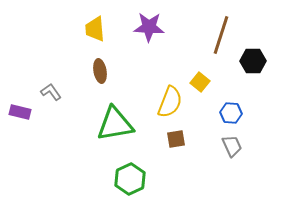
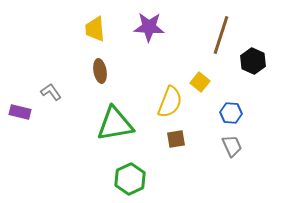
black hexagon: rotated 25 degrees clockwise
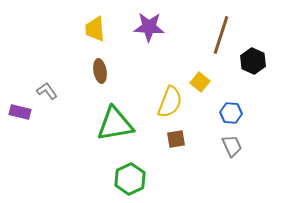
gray L-shape: moved 4 px left, 1 px up
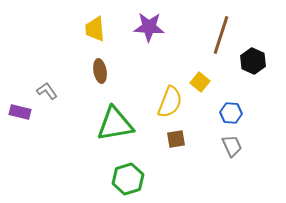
green hexagon: moved 2 px left; rotated 8 degrees clockwise
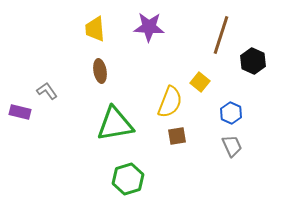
blue hexagon: rotated 20 degrees clockwise
brown square: moved 1 px right, 3 px up
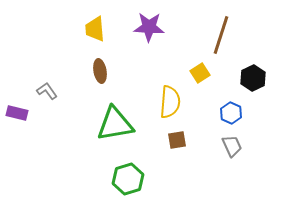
black hexagon: moved 17 px down; rotated 10 degrees clockwise
yellow square: moved 9 px up; rotated 18 degrees clockwise
yellow semicircle: rotated 16 degrees counterclockwise
purple rectangle: moved 3 px left, 1 px down
brown square: moved 4 px down
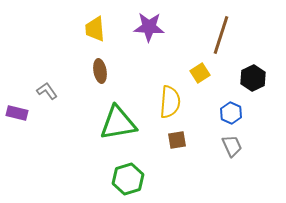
green triangle: moved 3 px right, 1 px up
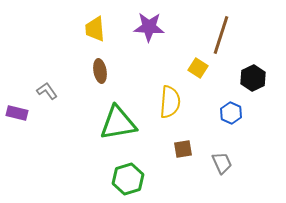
yellow square: moved 2 px left, 5 px up; rotated 24 degrees counterclockwise
brown square: moved 6 px right, 9 px down
gray trapezoid: moved 10 px left, 17 px down
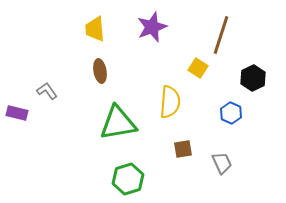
purple star: moved 3 px right; rotated 24 degrees counterclockwise
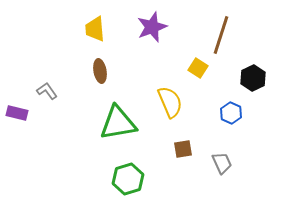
yellow semicircle: rotated 28 degrees counterclockwise
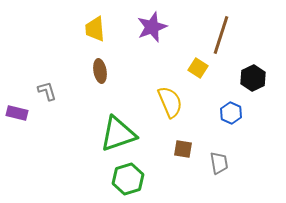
gray L-shape: rotated 20 degrees clockwise
green triangle: moved 11 px down; rotated 9 degrees counterclockwise
brown square: rotated 18 degrees clockwise
gray trapezoid: moved 3 px left; rotated 15 degrees clockwise
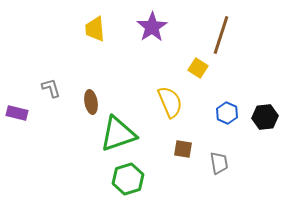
purple star: rotated 12 degrees counterclockwise
brown ellipse: moved 9 px left, 31 px down
black hexagon: moved 12 px right, 39 px down; rotated 20 degrees clockwise
gray L-shape: moved 4 px right, 3 px up
blue hexagon: moved 4 px left
